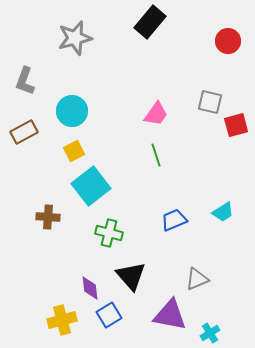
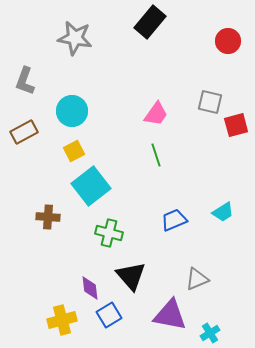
gray star: rotated 24 degrees clockwise
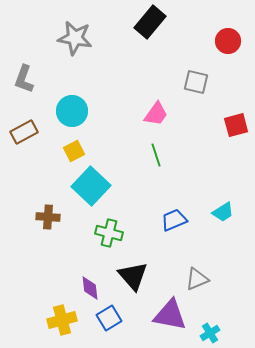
gray L-shape: moved 1 px left, 2 px up
gray square: moved 14 px left, 20 px up
cyan square: rotated 9 degrees counterclockwise
black triangle: moved 2 px right
blue square: moved 3 px down
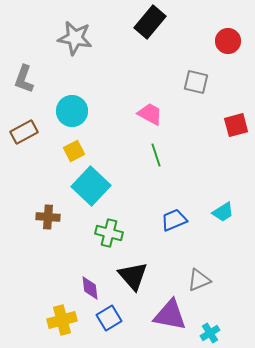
pink trapezoid: moved 6 px left; rotated 96 degrees counterclockwise
gray triangle: moved 2 px right, 1 px down
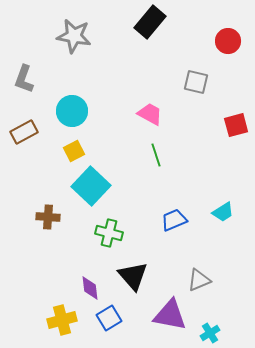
gray star: moved 1 px left, 2 px up
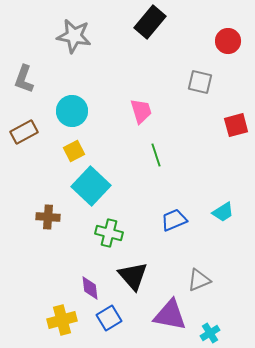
gray square: moved 4 px right
pink trapezoid: moved 9 px left, 3 px up; rotated 44 degrees clockwise
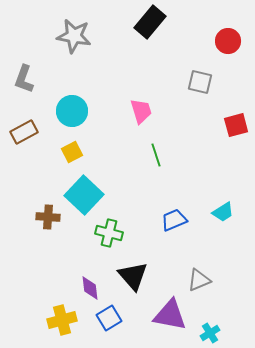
yellow square: moved 2 px left, 1 px down
cyan square: moved 7 px left, 9 px down
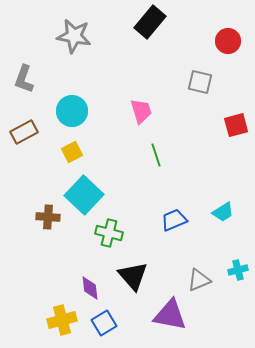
blue square: moved 5 px left, 5 px down
cyan cross: moved 28 px right, 63 px up; rotated 18 degrees clockwise
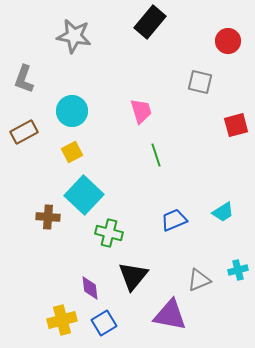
black triangle: rotated 20 degrees clockwise
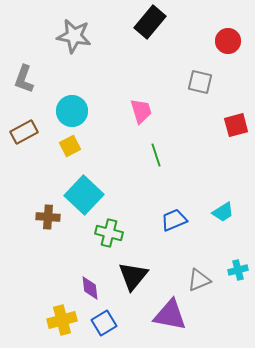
yellow square: moved 2 px left, 6 px up
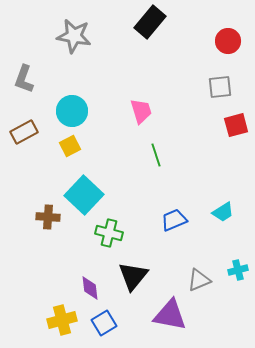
gray square: moved 20 px right, 5 px down; rotated 20 degrees counterclockwise
